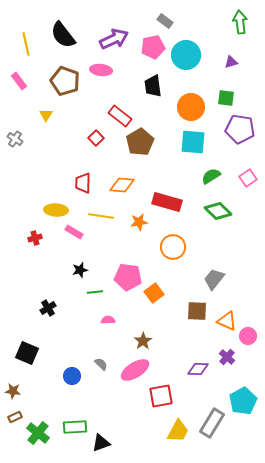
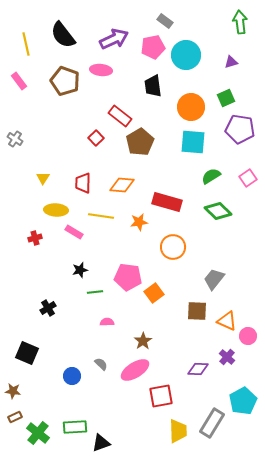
green square at (226, 98): rotated 30 degrees counterclockwise
yellow triangle at (46, 115): moved 3 px left, 63 px down
pink semicircle at (108, 320): moved 1 px left, 2 px down
yellow trapezoid at (178, 431): rotated 30 degrees counterclockwise
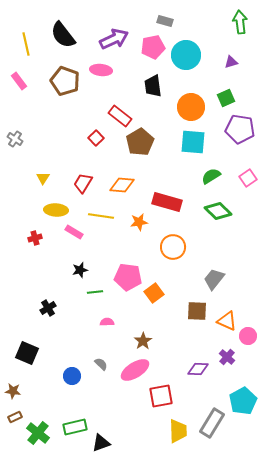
gray rectangle at (165, 21): rotated 21 degrees counterclockwise
red trapezoid at (83, 183): rotated 30 degrees clockwise
green rectangle at (75, 427): rotated 10 degrees counterclockwise
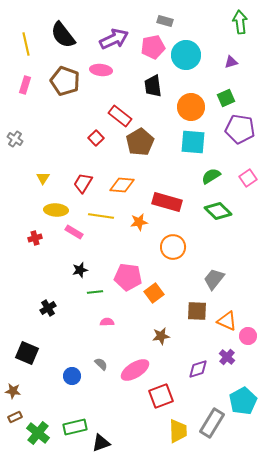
pink rectangle at (19, 81): moved 6 px right, 4 px down; rotated 54 degrees clockwise
brown star at (143, 341): moved 18 px right, 5 px up; rotated 24 degrees clockwise
purple diamond at (198, 369): rotated 20 degrees counterclockwise
red square at (161, 396): rotated 10 degrees counterclockwise
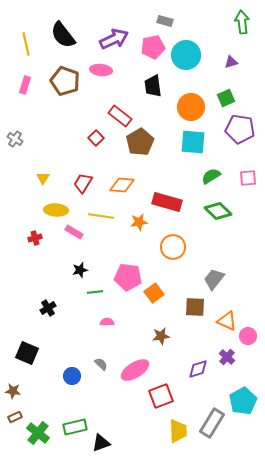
green arrow at (240, 22): moved 2 px right
pink square at (248, 178): rotated 30 degrees clockwise
brown square at (197, 311): moved 2 px left, 4 px up
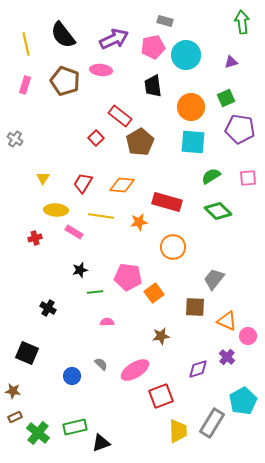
black cross at (48, 308): rotated 28 degrees counterclockwise
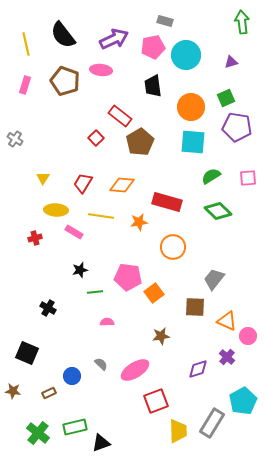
purple pentagon at (240, 129): moved 3 px left, 2 px up
red square at (161, 396): moved 5 px left, 5 px down
brown rectangle at (15, 417): moved 34 px right, 24 px up
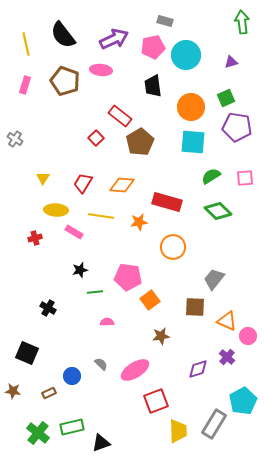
pink square at (248, 178): moved 3 px left
orange square at (154, 293): moved 4 px left, 7 px down
gray rectangle at (212, 423): moved 2 px right, 1 px down
green rectangle at (75, 427): moved 3 px left
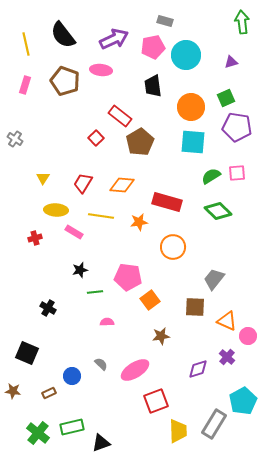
pink square at (245, 178): moved 8 px left, 5 px up
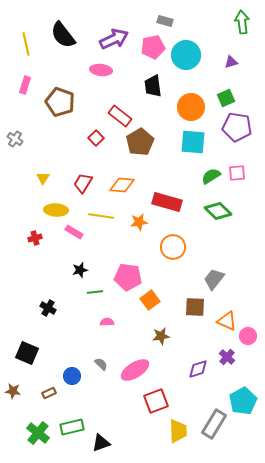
brown pentagon at (65, 81): moved 5 px left, 21 px down
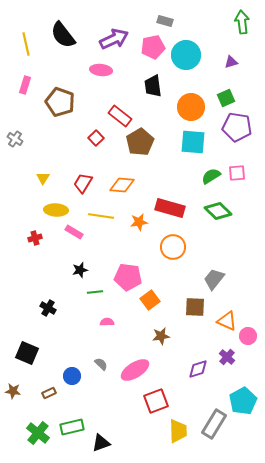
red rectangle at (167, 202): moved 3 px right, 6 px down
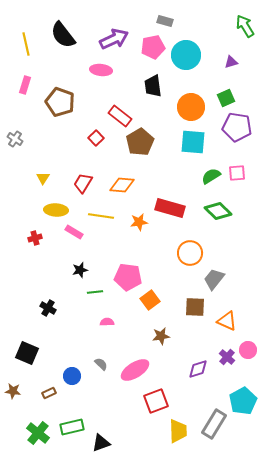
green arrow at (242, 22): moved 3 px right, 4 px down; rotated 25 degrees counterclockwise
orange circle at (173, 247): moved 17 px right, 6 px down
pink circle at (248, 336): moved 14 px down
